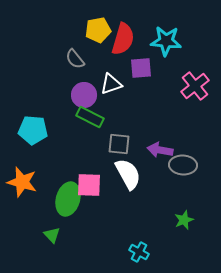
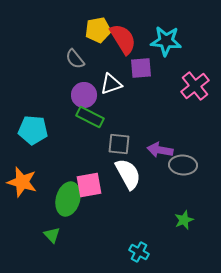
red semicircle: rotated 48 degrees counterclockwise
pink square: rotated 12 degrees counterclockwise
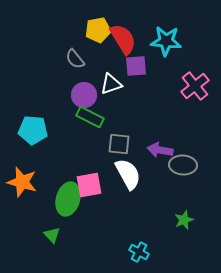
purple square: moved 5 px left, 2 px up
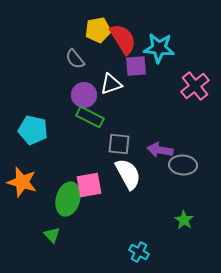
cyan star: moved 7 px left, 7 px down
cyan pentagon: rotated 8 degrees clockwise
green star: rotated 18 degrees counterclockwise
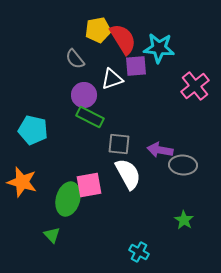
white triangle: moved 1 px right, 5 px up
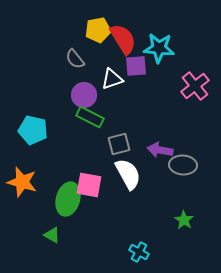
gray square: rotated 20 degrees counterclockwise
pink square: rotated 20 degrees clockwise
green triangle: rotated 18 degrees counterclockwise
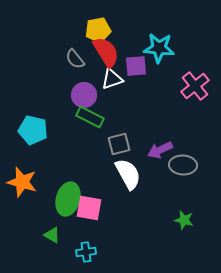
red semicircle: moved 17 px left, 13 px down
purple arrow: rotated 35 degrees counterclockwise
pink square: moved 23 px down
green star: rotated 18 degrees counterclockwise
cyan cross: moved 53 px left; rotated 36 degrees counterclockwise
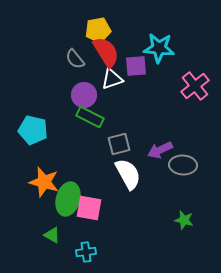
orange star: moved 22 px right
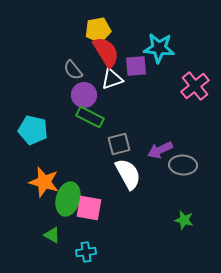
gray semicircle: moved 2 px left, 11 px down
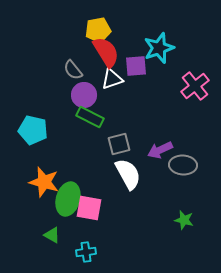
cyan star: rotated 24 degrees counterclockwise
